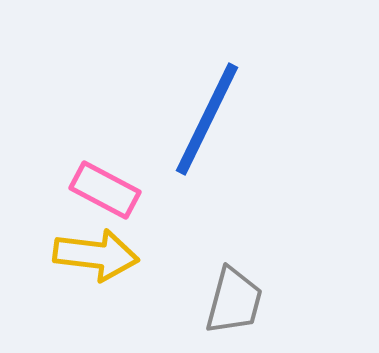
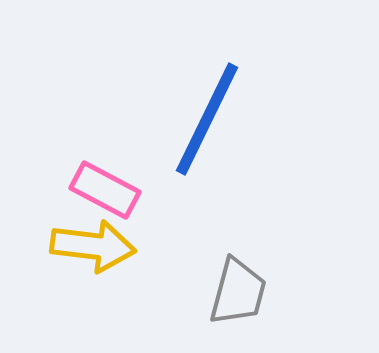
yellow arrow: moved 3 px left, 9 px up
gray trapezoid: moved 4 px right, 9 px up
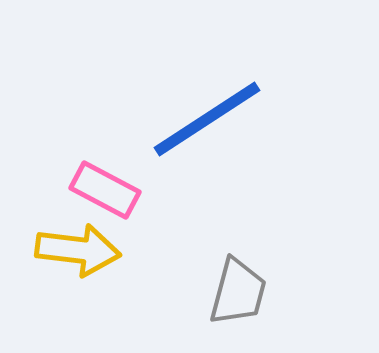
blue line: rotated 31 degrees clockwise
yellow arrow: moved 15 px left, 4 px down
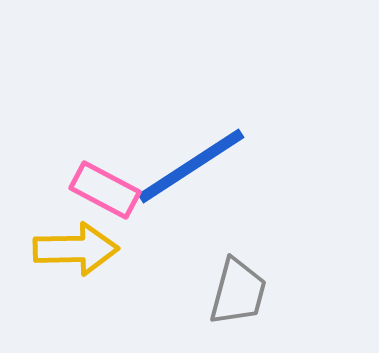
blue line: moved 16 px left, 47 px down
yellow arrow: moved 2 px left, 1 px up; rotated 8 degrees counterclockwise
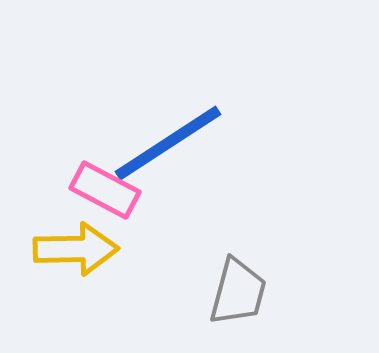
blue line: moved 23 px left, 23 px up
